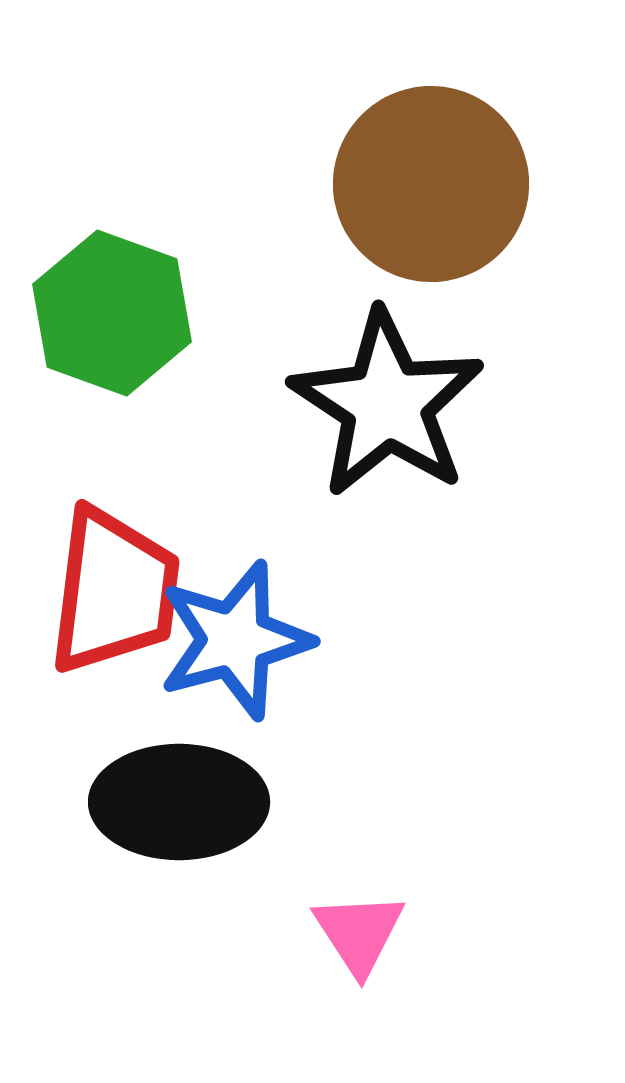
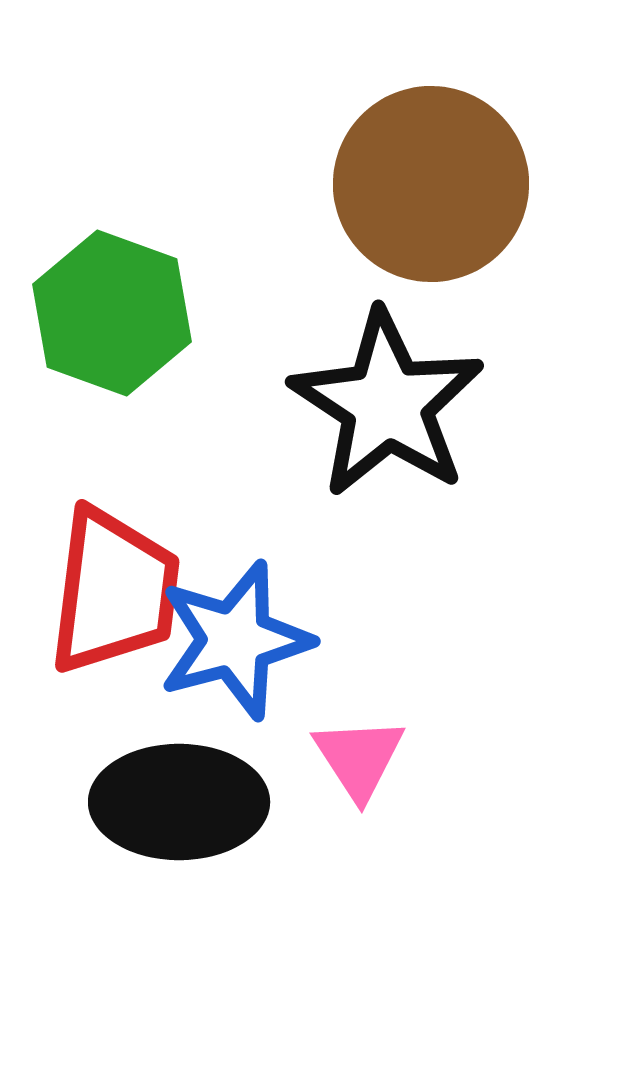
pink triangle: moved 175 px up
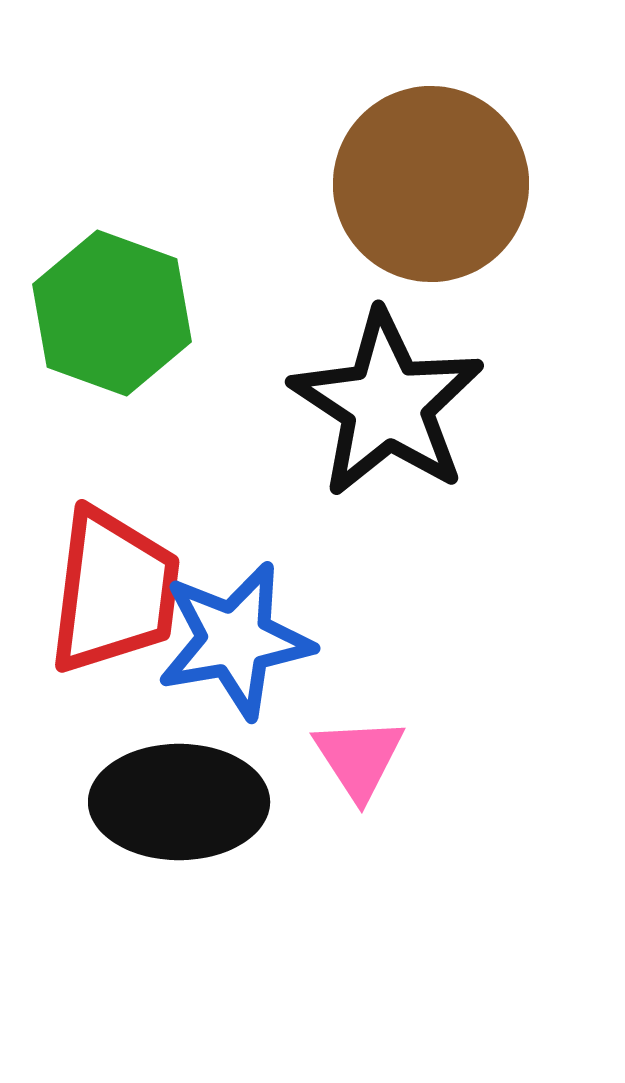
blue star: rotated 5 degrees clockwise
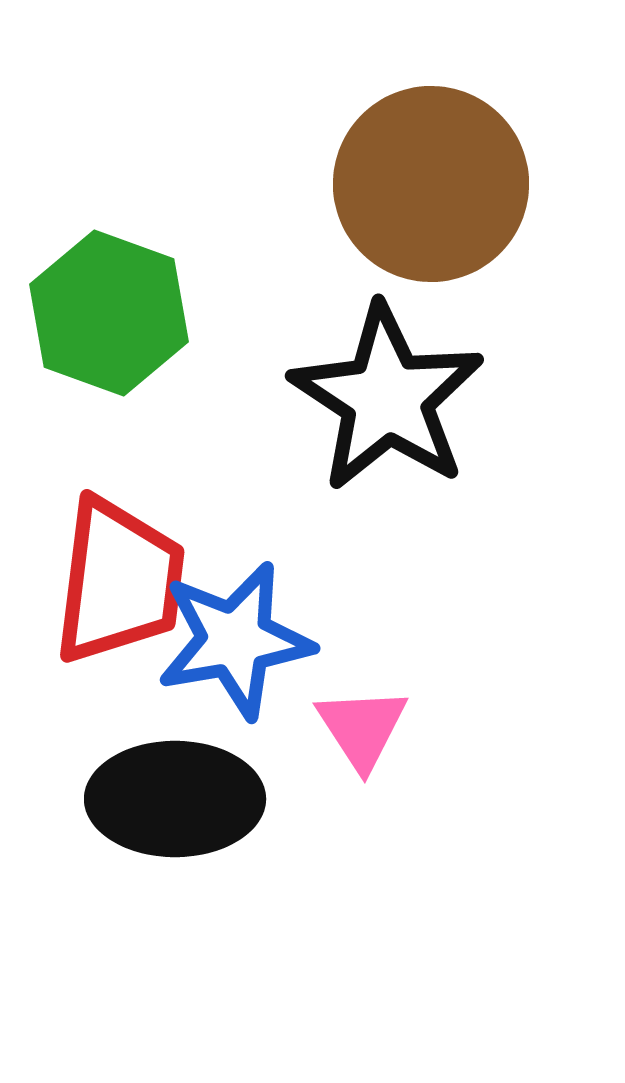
green hexagon: moved 3 px left
black star: moved 6 px up
red trapezoid: moved 5 px right, 10 px up
pink triangle: moved 3 px right, 30 px up
black ellipse: moved 4 px left, 3 px up
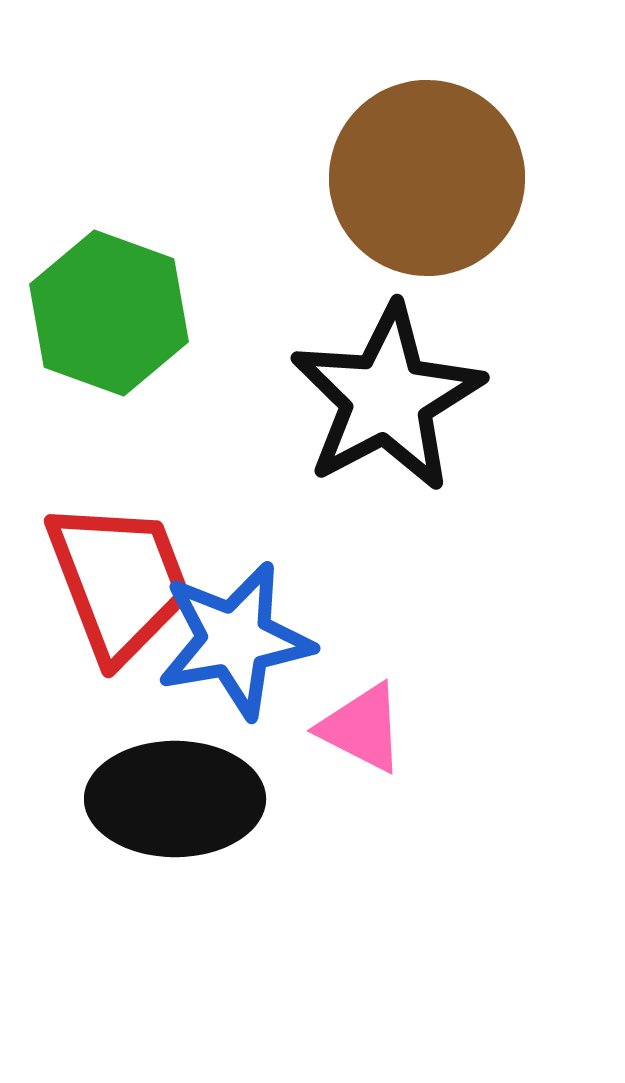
brown circle: moved 4 px left, 6 px up
black star: rotated 11 degrees clockwise
red trapezoid: rotated 28 degrees counterclockwise
pink triangle: rotated 30 degrees counterclockwise
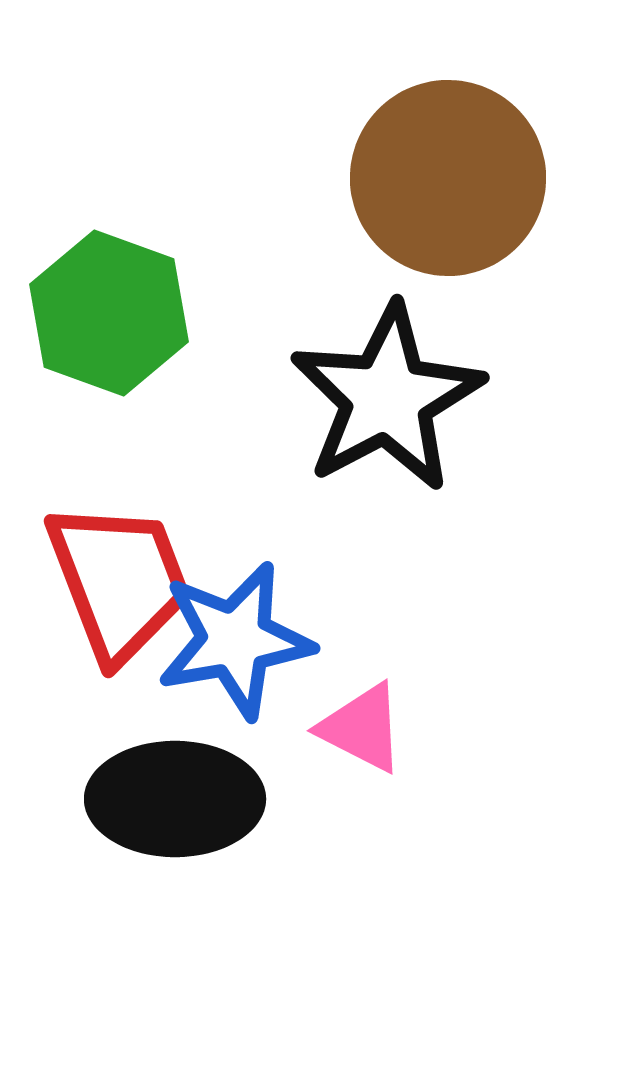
brown circle: moved 21 px right
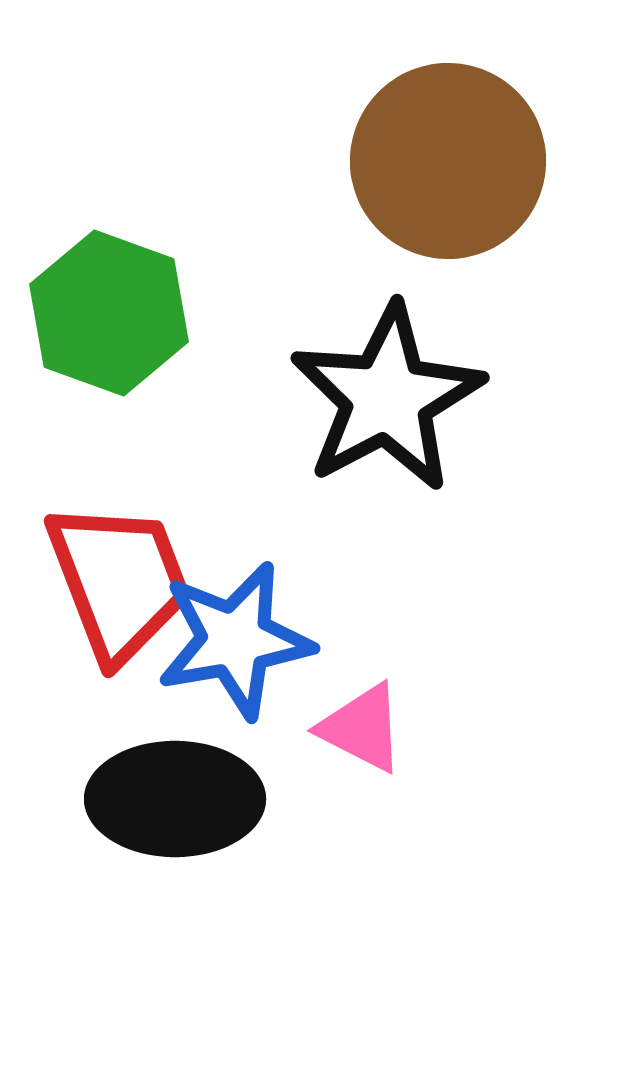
brown circle: moved 17 px up
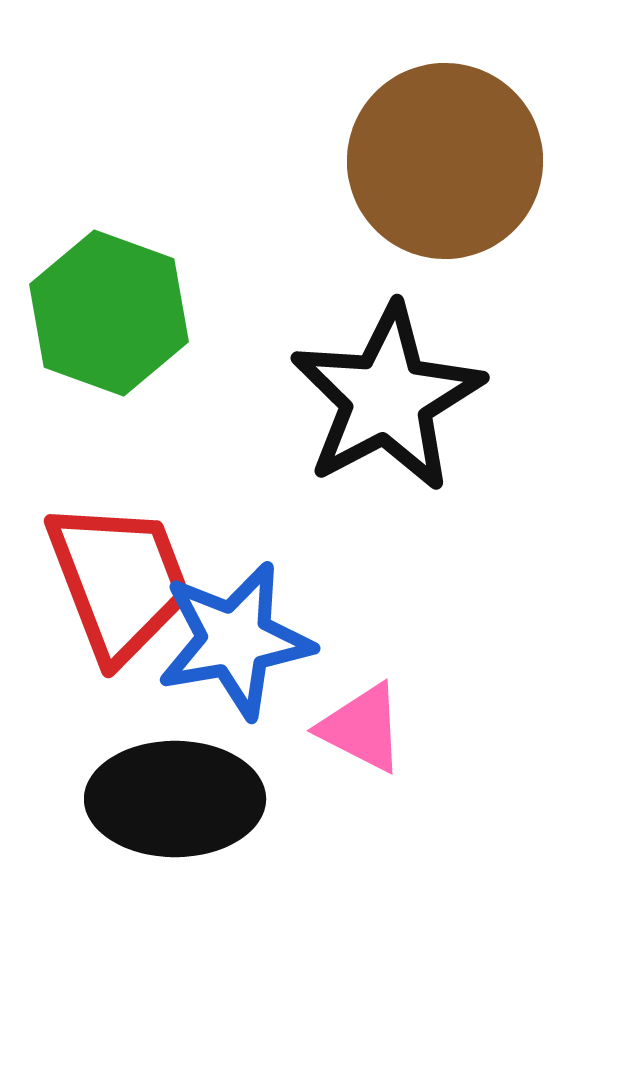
brown circle: moved 3 px left
